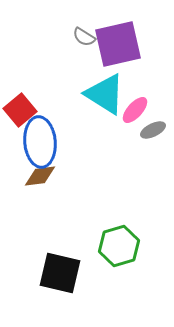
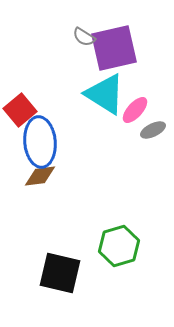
purple square: moved 4 px left, 4 px down
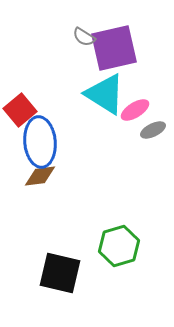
pink ellipse: rotated 16 degrees clockwise
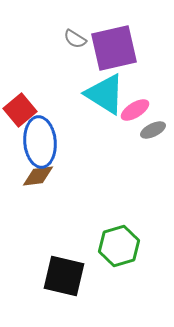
gray semicircle: moved 9 px left, 2 px down
brown diamond: moved 2 px left
black square: moved 4 px right, 3 px down
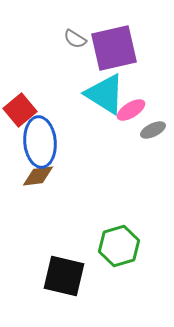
pink ellipse: moved 4 px left
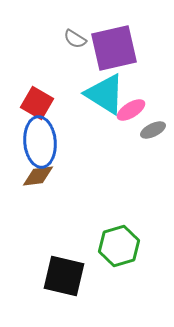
red square: moved 17 px right, 7 px up; rotated 20 degrees counterclockwise
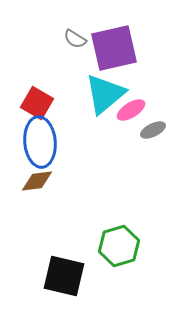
cyan triangle: rotated 48 degrees clockwise
brown diamond: moved 1 px left, 5 px down
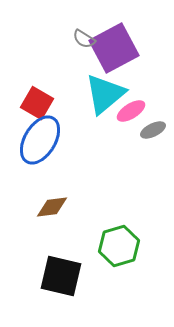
gray semicircle: moved 9 px right
purple square: rotated 15 degrees counterclockwise
pink ellipse: moved 1 px down
blue ellipse: moved 2 px up; rotated 36 degrees clockwise
brown diamond: moved 15 px right, 26 px down
black square: moved 3 px left
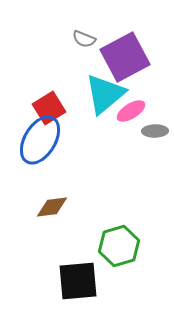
gray semicircle: rotated 10 degrees counterclockwise
purple square: moved 11 px right, 9 px down
red square: moved 12 px right, 5 px down; rotated 28 degrees clockwise
gray ellipse: moved 2 px right, 1 px down; rotated 25 degrees clockwise
black square: moved 17 px right, 5 px down; rotated 18 degrees counterclockwise
